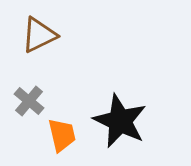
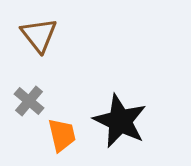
brown triangle: rotated 42 degrees counterclockwise
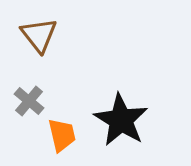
black star: moved 1 px right, 1 px up; rotated 6 degrees clockwise
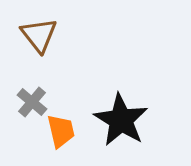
gray cross: moved 3 px right, 1 px down
orange trapezoid: moved 1 px left, 4 px up
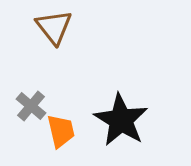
brown triangle: moved 15 px right, 8 px up
gray cross: moved 1 px left, 4 px down
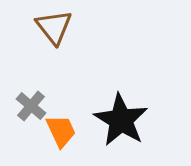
orange trapezoid: rotated 12 degrees counterclockwise
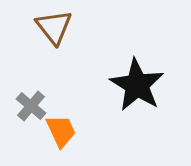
black star: moved 16 px right, 35 px up
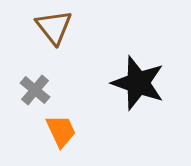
black star: moved 1 px right, 2 px up; rotated 12 degrees counterclockwise
gray cross: moved 4 px right, 16 px up
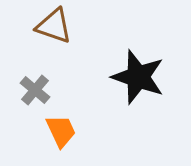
brown triangle: moved 1 px up; rotated 33 degrees counterclockwise
black star: moved 6 px up
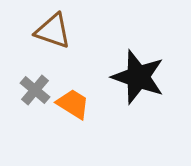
brown triangle: moved 1 px left, 5 px down
orange trapezoid: moved 12 px right, 27 px up; rotated 33 degrees counterclockwise
